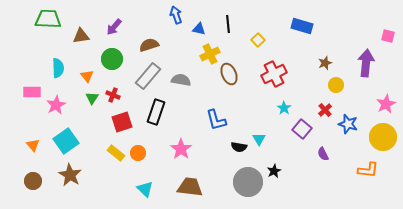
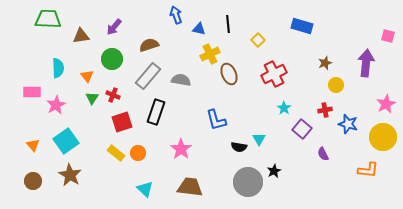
red cross at (325, 110): rotated 32 degrees clockwise
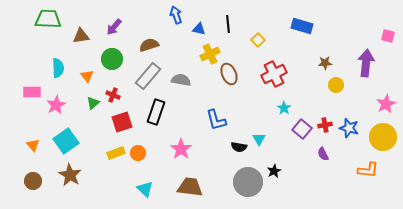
brown star at (325, 63): rotated 16 degrees clockwise
green triangle at (92, 98): moved 1 px right, 5 px down; rotated 16 degrees clockwise
red cross at (325, 110): moved 15 px down
blue star at (348, 124): moved 1 px right, 4 px down
yellow rectangle at (116, 153): rotated 60 degrees counterclockwise
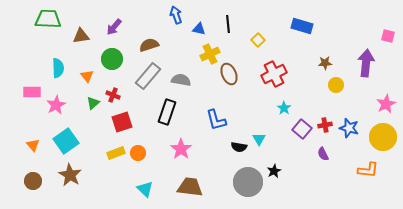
black rectangle at (156, 112): moved 11 px right
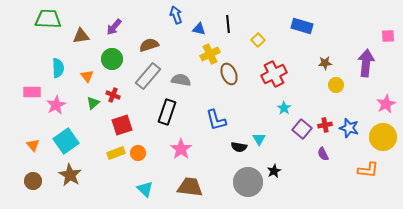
pink square at (388, 36): rotated 16 degrees counterclockwise
red square at (122, 122): moved 3 px down
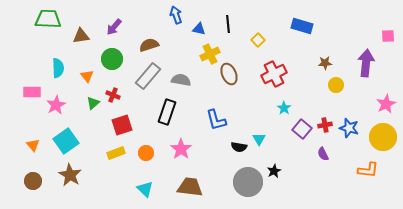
orange circle at (138, 153): moved 8 px right
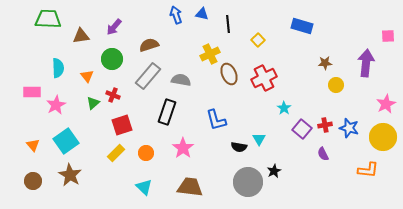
blue triangle at (199, 29): moved 3 px right, 15 px up
red cross at (274, 74): moved 10 px left, 4 px down
pink star at (181, 149): moved 2 px right, 1 px up
yellow rectangle at (116, 153): rotated 24 degrees counterclockwise
cyan triangle at (145, 189): moved 1 px left, 2 px up
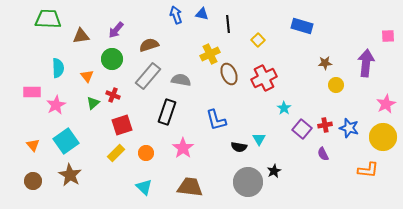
purple arrow at (114, 27): moved 2 px right, 3 px down
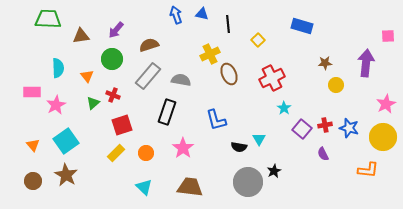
red cross at (264, 78): moved 8 px right
brown star at (70, 175): moved 4 px left
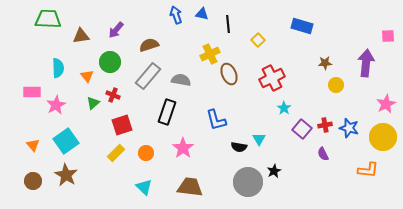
green circle at (112, 59): moved 2 px left, 3 px down
